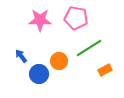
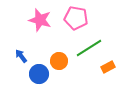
pink star: rotated 15 degrees clockwise
orange rectangle: moved 3 px right, 3 px up
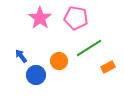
pink star: moved 2 px up; rotated 20 degrees clockwise
blue circle: moved 3 px left, 1 px down
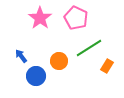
pink pentagon: rotated 15 degrees clockwise
orange rectangle: moved 1 px left, 1 px up; rotated 32 degrees counterclockwise
blue circle: moved 1 px down
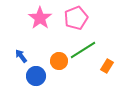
pink pentagon: rotated 25 degrees clockwise
green line: moved 6 px left, 2 px down
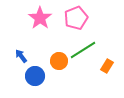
blue circle: moved 1 px left
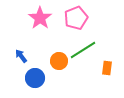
orange rectangle: moved 2 px down; rotated 24 degrees counterclockwise
blue circle: moved 2 px down
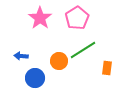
pink pentagon: moved 1 px right; rotated 10 degrees counterclockwise
blue arrow: rotated 48 degrees counterclockwise
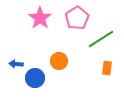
green line: moved 18 px right, 11 px up
blue arrow: moved 5 px left, 8 px down
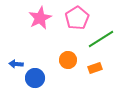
pink star: rotated 10 degrees clockwise
orange circle: moved 9 px right, 1 px up
orange rectangle: moved 12 px left; rotated 64 degrees clockwise
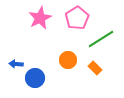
orange rectangle: rotated 64 degrees clockwise
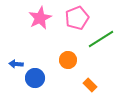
pink pentagon: rotated 10 degrees clockwise
orange rectangle: moved 5 px left, 17 px down
